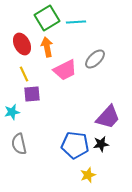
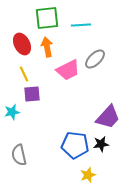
green square: rotated 25 degrees clockwise
cyan line: moved 5 px right, 3 px down
pink trapezoid: moved 3 px right
gray semicircle: moved 11 px down
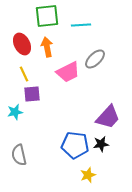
green square: moved 2 px up
pink trapezoid: moved 2 px down
cyan star: moved 3 px right
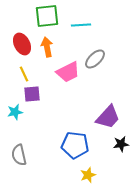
black star: moved 20 px right
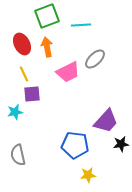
green square: rotated 15 degrees counterclockwise
purple trapezoid: moved 2 px left, 4 px down
gray semicircle: moved 1 px left
yellow star: rotated 14 degrees clockwise
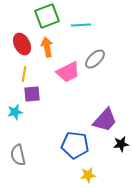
yellow line: rotated 35 degrees clockwise
purple trapezoid: moved 1 px left, 1 px up
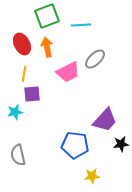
yellow star: moved 4 px right, 1 px down
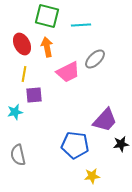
green square: rotated 35 degrees clockwise
purple square: moved 2 px right, 1 px down
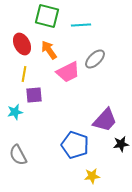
orange arrow: moved 2 px right, 3 px down; rotated 24 degrees counterclockwise
blue pentagon: rotated 12 degrees clockwise
gray semicircle: rotated 15 degrees counterclockwise
